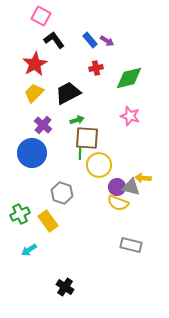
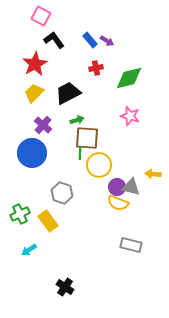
yellow arrow: moved 10 px right, 4 px up
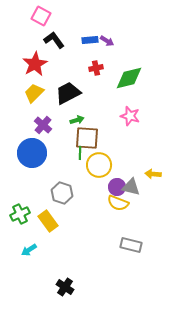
blue rectangle: rotated 56 degrees counterclockwise
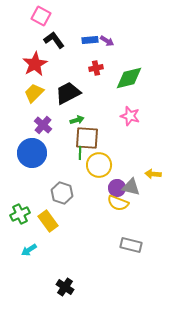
purple circle: moved 1 px down
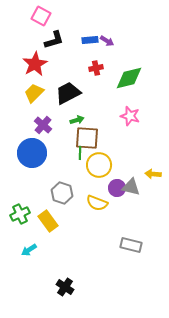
black L-shape: rotated 110 degrees clockwise
yellow semicircle: moved 21 px left
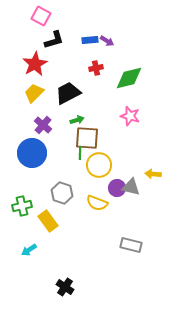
green cross: moved 2 px right, 8 px up; rotated 12 degrees clockwise
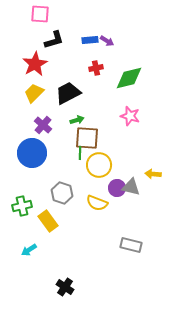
pink square: moved 1 px left, 2 px up; rotated 24 degrees counterclockwise
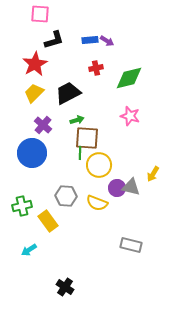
yellow arrow: rotated 63 degrees counterclockwise
gray hexagon: moved 4 px right, 3 px down; rotated 15 degrees counterclockwise
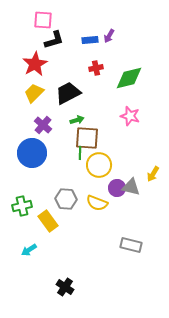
pink square: moved 3 px right, 6 px down
purple arrow: moved 2 px right, 5 px up; rotated 88 degrees clockwise
gray hexagon: moved 3 px down
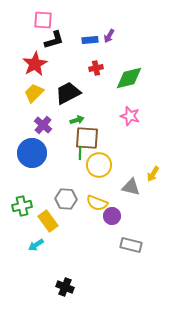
purple circle: moved 5 px left, 28 px down
cyan arrow: moved 7 px right, 5 px up
black cross: rotated 12 degrees counterclockwise
